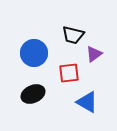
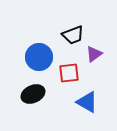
black trapezoid: rotated 35 degrees counterclockwise
blue circle: moved 5 px right, 4 px down
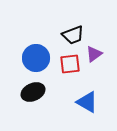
blue circle: moved 3 px left, 1 px down
red square: moved 1 px right, 9 px up
black ellipse: moved 2 px up
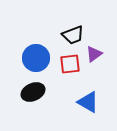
blue triangle: moved 1 px right
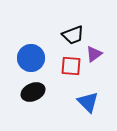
blue circle: moved 5 px left
red square: moved 1 px right, 2 px down; rotated 10 degrees clockwise
blue triangle: rotated 15 degrees clockwise
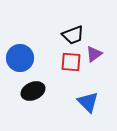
blue circle: moved 11 px left
red square: moved 4 px up
black ellipse: moved 1 px up
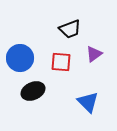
black trapezoid: moved 3 px left, 6 px up
red square: moved 10 px left
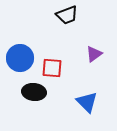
black trapezoid: moved 3 px left, 14 px up
red square: moved 9 px left, 6 px down
black ellipse: moved 1 px right, 1 px down; rotated 30 degrees clockwise
blue triangle: moved 1 px left
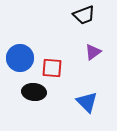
black trapezoid: moved 17 px right
purple triangle: moved 1 px left, 2 px up
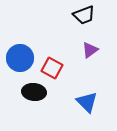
purple triangle: moved 3 px left, 2 px up
red square: rotated 25 degrees clockwise
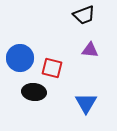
purple triangle: rotated 42 degrees clockwise
red square: rotated 15 degrees counterclockwise
blue triangle: moved 1 px left, 1 px down; rotated 15 degrees clockwise
